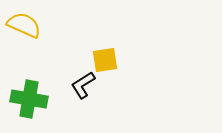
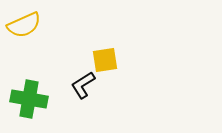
yellow semicircle: rotated 132 degrees clockwise
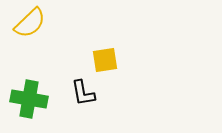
yellow semicircle: moved 6 px right, 2 px up; rotated 20 degrees counterclockwise
black L-shape: moved 8 px down; rotated 68 degrees counterclockwise
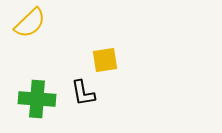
green cross: moved 8 px right; rotated 6 degrees counterclockwise
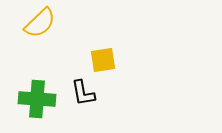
yellow semicircle: moved 10 px right
yellow square: moved 2 px left
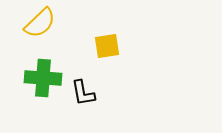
yellow square: moved 4 px right, 14 px up
green cross: moved 6 px right, 21 px up
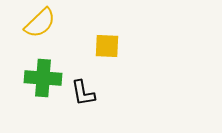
yellow square: rotated 12 degrees clockwise
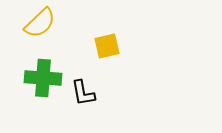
yellow square: rotated 16 degrees counterclockwise
